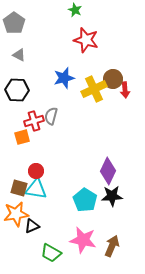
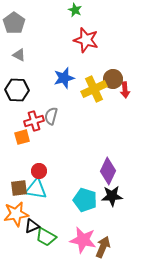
red circle: moved 3 px right
brown square: rotated 24 degrees counterclockwise
cyan pentagon: rotated 15 degrees counterclockwise
brown arrow: moved 9 px left, 1 px down
green trapezoid: moved 5 px left, 16 px up
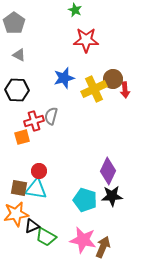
red star: rotated 15 degrees counterclockwise
brown square: rotated 18 degrees clockwise
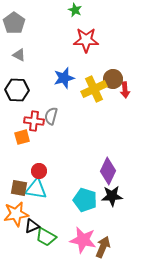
red cross: rotated 24 degrees clockwise
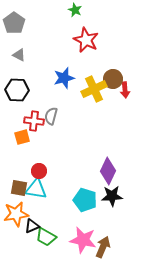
red star: rotated 25 degrees clockwise
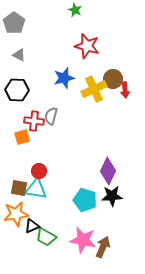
red star: moved 1 px right, 6 px down; rotated 10 degrees counterclockwise
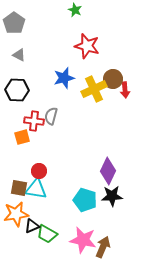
green trapezoid: moved 1 px right, 3 px up
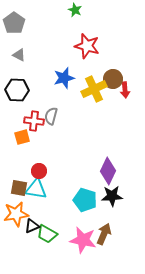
brown arrow: moved 1 px right, 13 px up
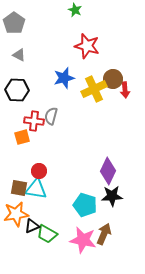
cyan pentagon: moved 5 px down
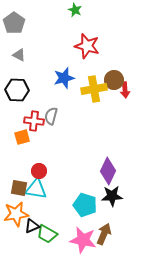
brown circle: moved 1 px right, 1 px down
yellow cross: rotated 15 degrees clockwise
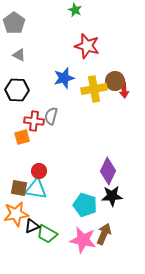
brown circle: moved 1 px right, 1 px down
red arrow: moved 1 px left
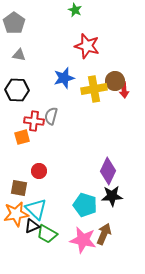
gray triangle: rotated 16 degrees counterclockwise
cyan triangle: moved 20 px down; rotated 35 degrees clockwise
